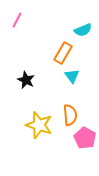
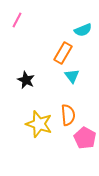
orange semicircle: moved 2 px left
yellow star: moved 1 px up
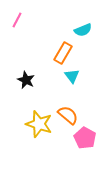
orange semicircle: rotated 45 degrees counterclockwise
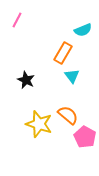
pink pentagon: moved 1 px up
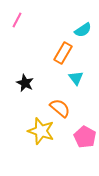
cyan semicircle: rotated 12 degrees counterclockwise
cyan triangle: moved 4 px right, 2 px down
black star: moved 1 px left, 3 px down
orange semicircle: moved 8 px left, 7 px up
yellow star: moved 2 px right, 7 px down
